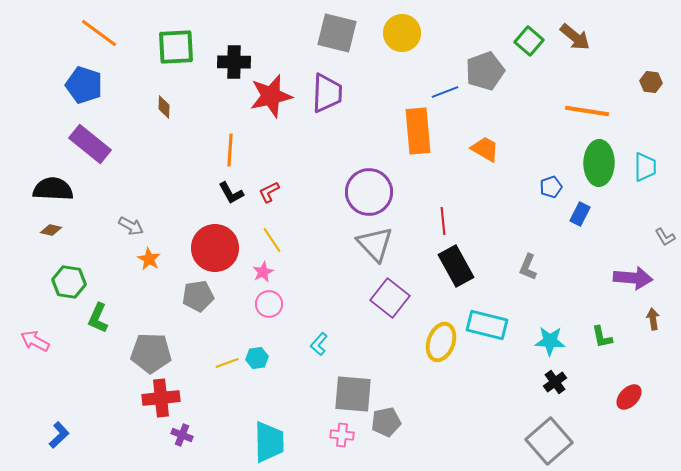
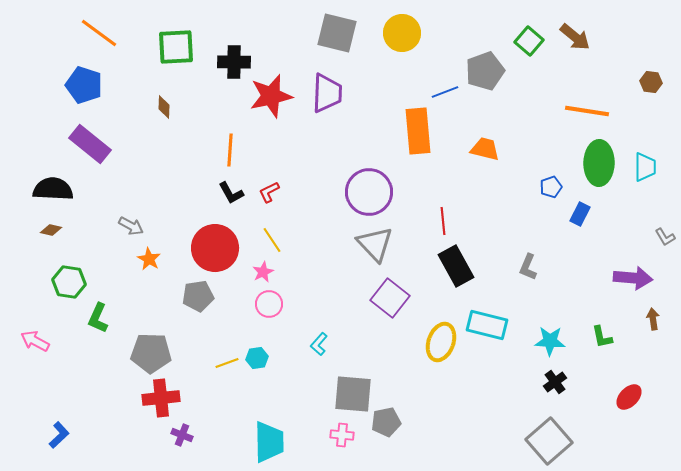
orange trapezoid at (485, 149): rotated 16 degrees counterclockwise
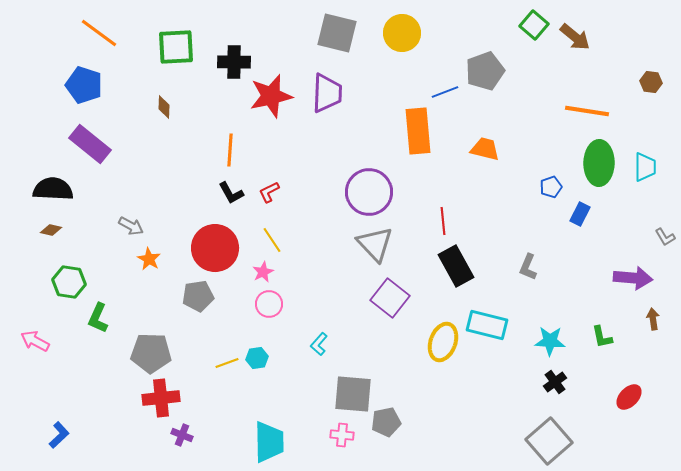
green square at (529, 41): moved 5 px right, 16 px up
yellow ellipse at (441, 342): moved 2 px right
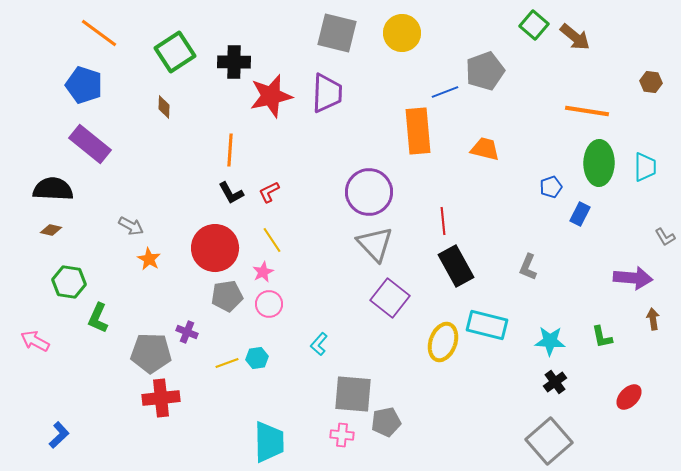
green square at (176, 47): moved 1 px left, 5 px down; rotated 30 degrees counterclockwise
gray pentagon at (198, 296): moved 29 px right
purple cross at (182, 435): moved 5 px right, 103 px up
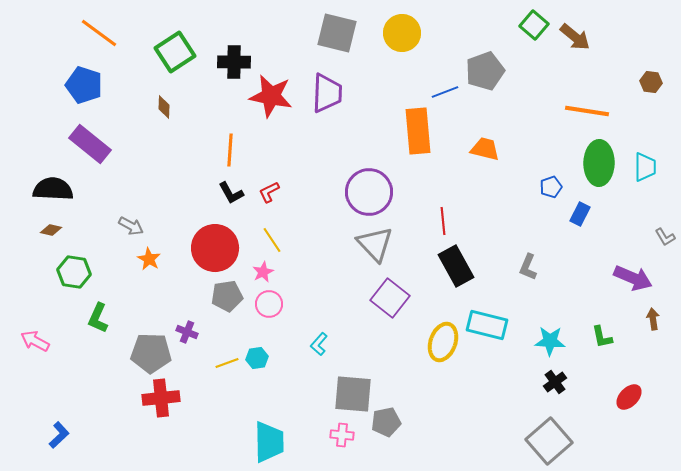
red star at (271, 96): rotated 24 degrees clockwise
purple arrow at (633, 278): rotated 18 degrees clockwise
green hexagon at (69, 282): moved 5 px right, 10 px up
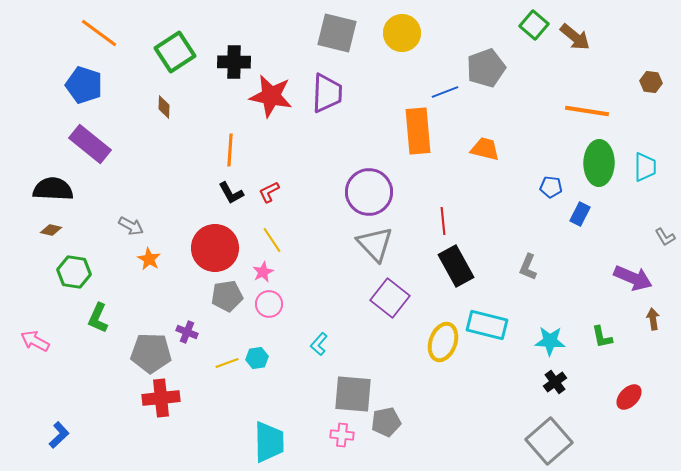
gray pentagon at (485, 71): moved 1 px right, 3 px up
blue pentagon at (551, 187): rotated 25 degrees clockwise
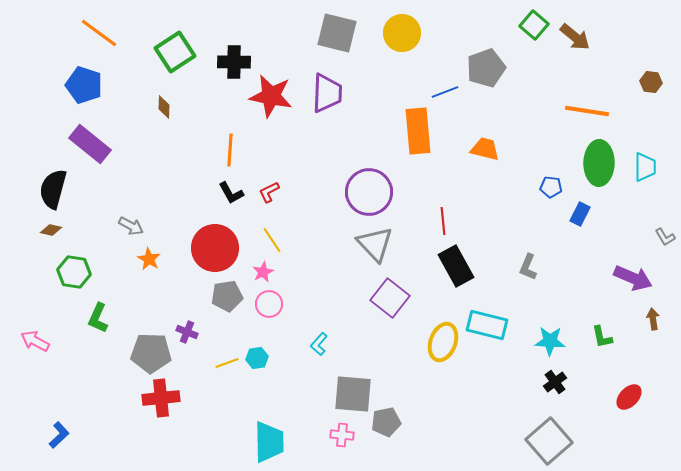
black semicircle at (53, 189): rotated 78 degrees counterclockwise
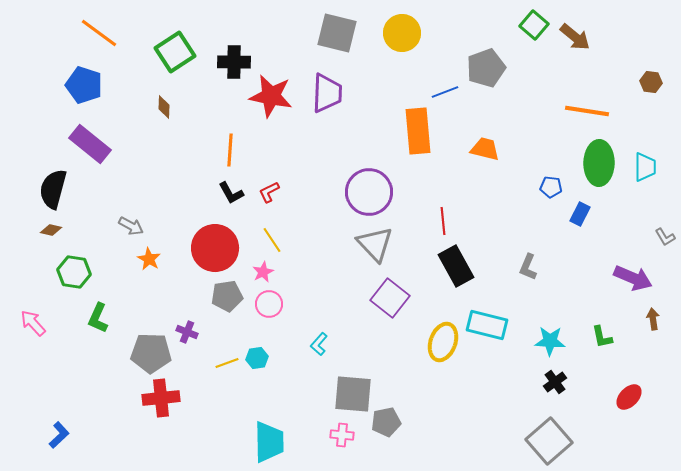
pink arrow at (35, 341): moved 2 px left, 18 px up; rotated 20 degrees clockwise
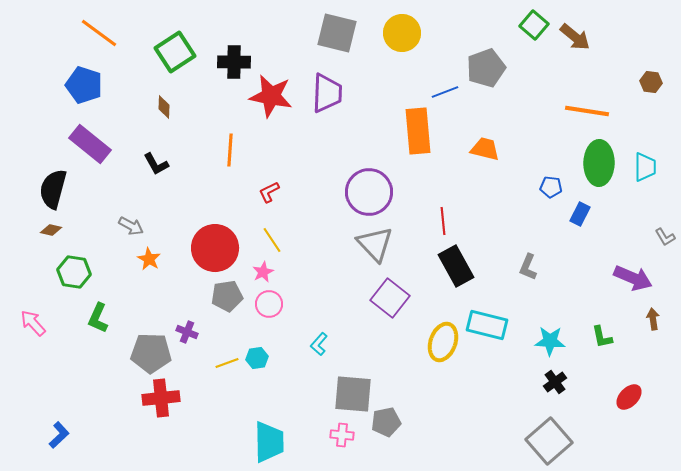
black L-shape at (231, 193): moved 75 px left, 29 px up
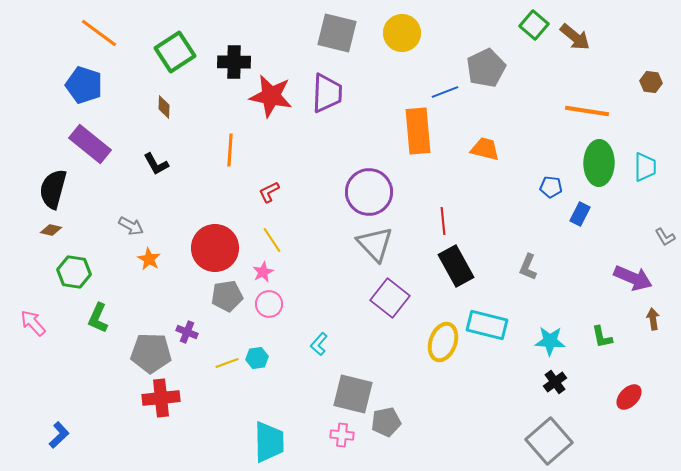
gray pentagon at (486, 68): rotated 6 degrees counterclockwise
gray square at (353, 394): rotated 9 degrees clockwise
